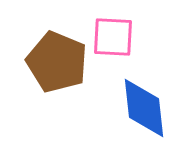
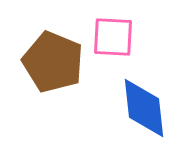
brown pentagon: moved 4 px left
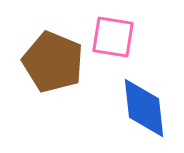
pink square: rotated 6 degrees clockwise
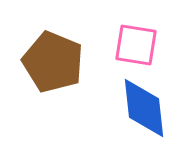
pink square: moved 23 px right, 8 px down
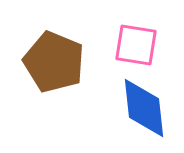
brown pentagon: moved 1 px right
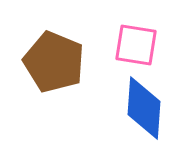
blue diamond: rotated 10 degrees clockwise
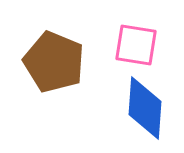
blue diamond: moved 1 px right
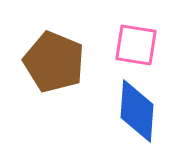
blue diamond: moved 8 px left, 3 px down
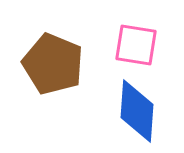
brown pentagon: moved 1 px left, 2 px down
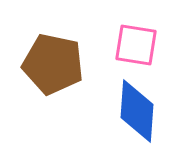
brown pentagon: rotated 10 degrees counterclockwise
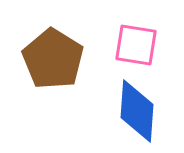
brown pentagon: moved 5 px up; rotated 20 degrees clockwise
